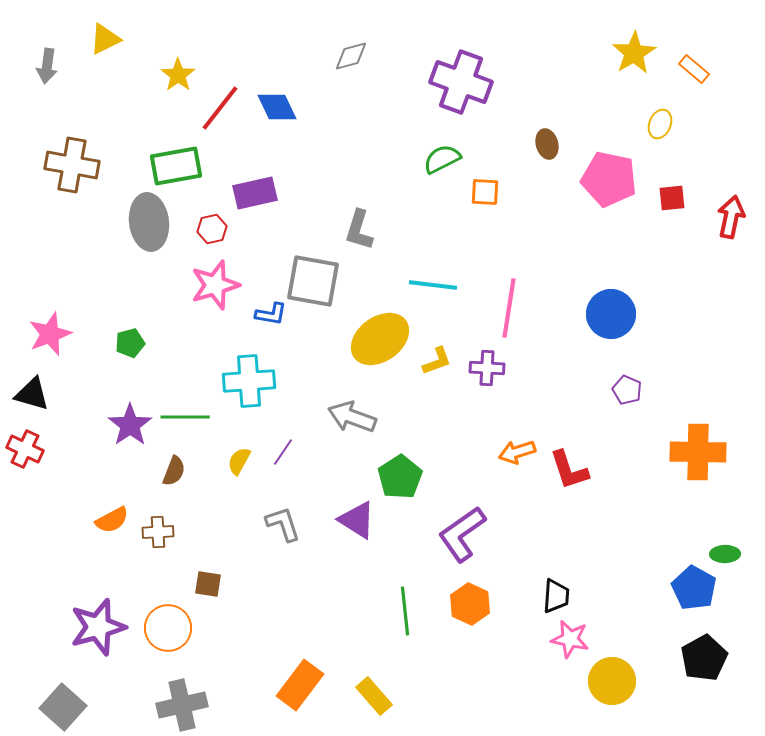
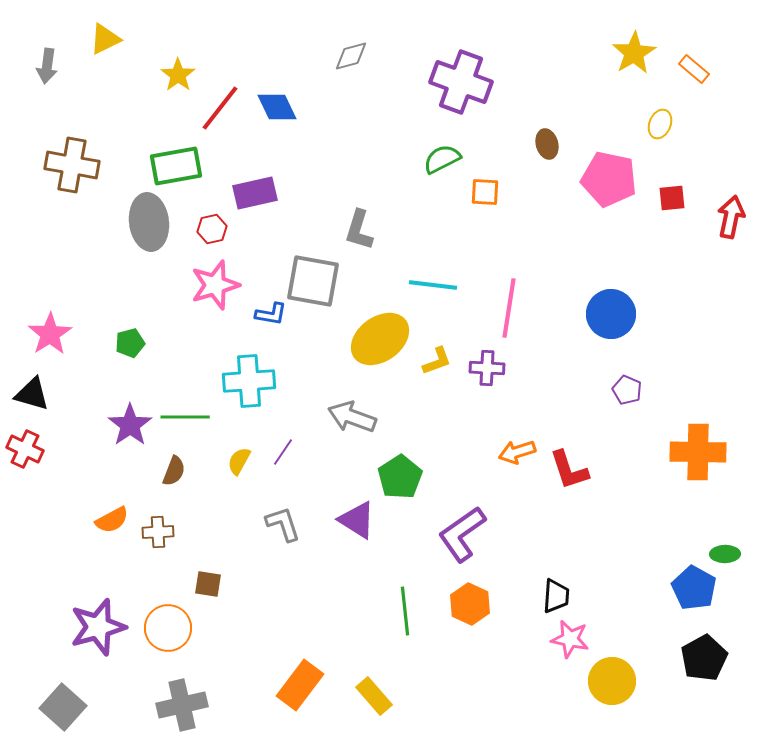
pink star at (50, 334): rotated 12 degrees counterclockwise
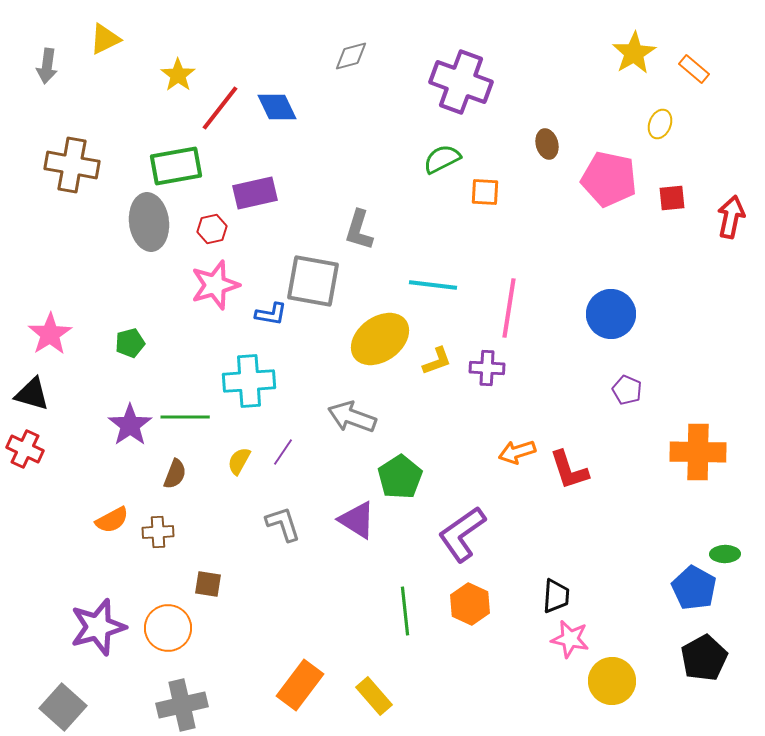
brown semicircle at (174, 471): moved 1 px right, 3 px down
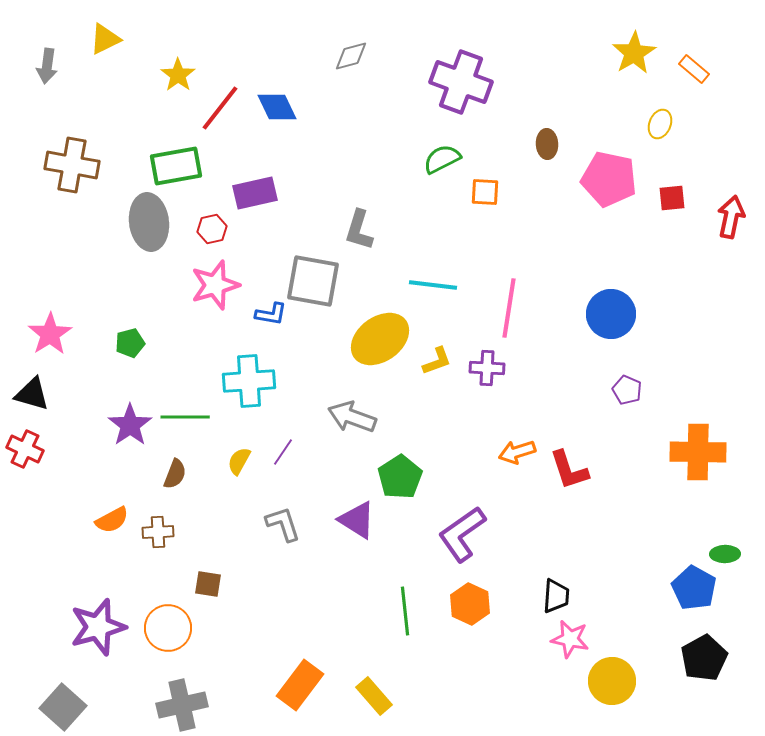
brown ellipse at (547, 144): rotated 12 degrees clockwise
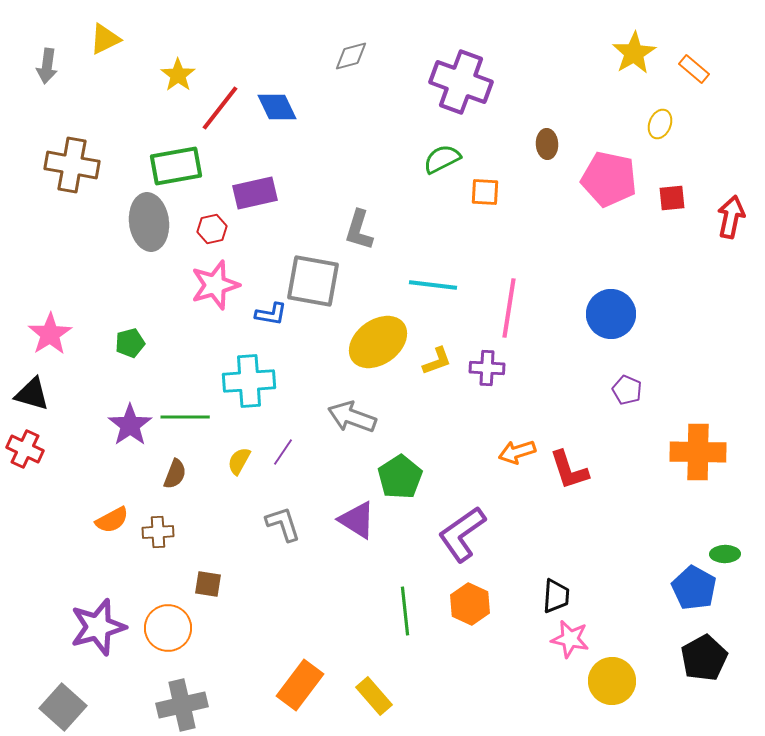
yellow ellipse at (380, 339): moved 2 px left, 3 px down
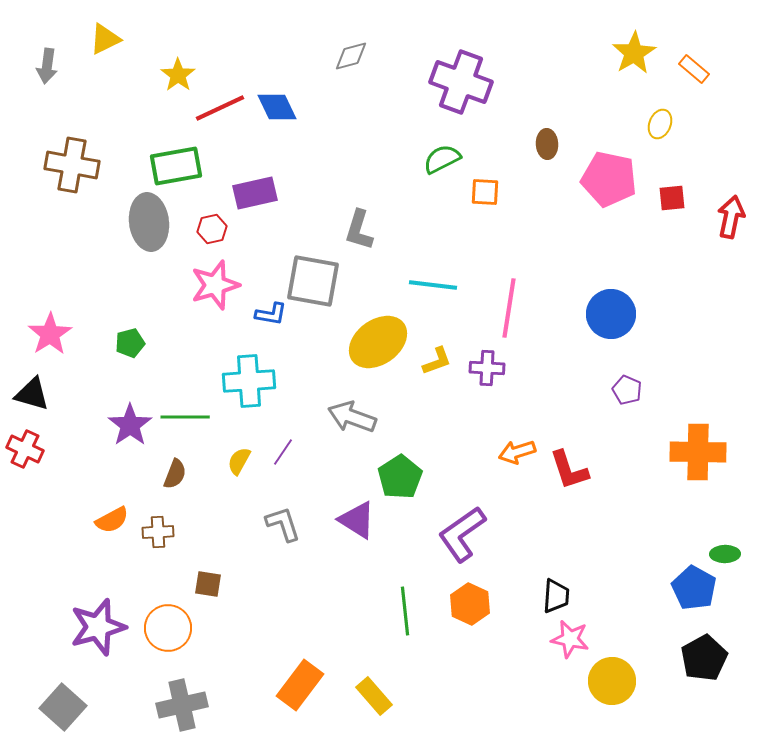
red line at (220, 108): rotated 27 degrees clockwise
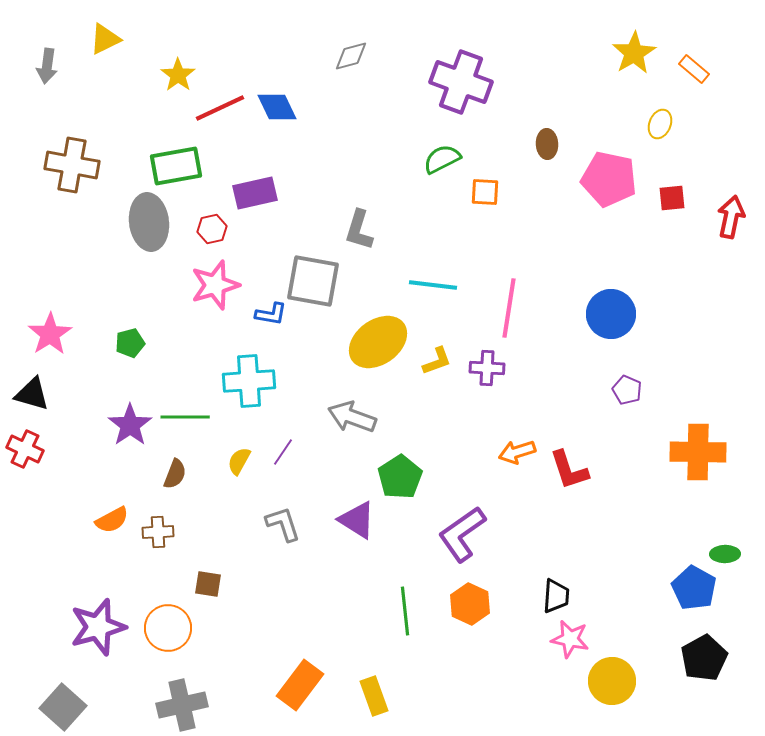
yellow rectangle at (374, 696): rotated 21 degrees clockwise
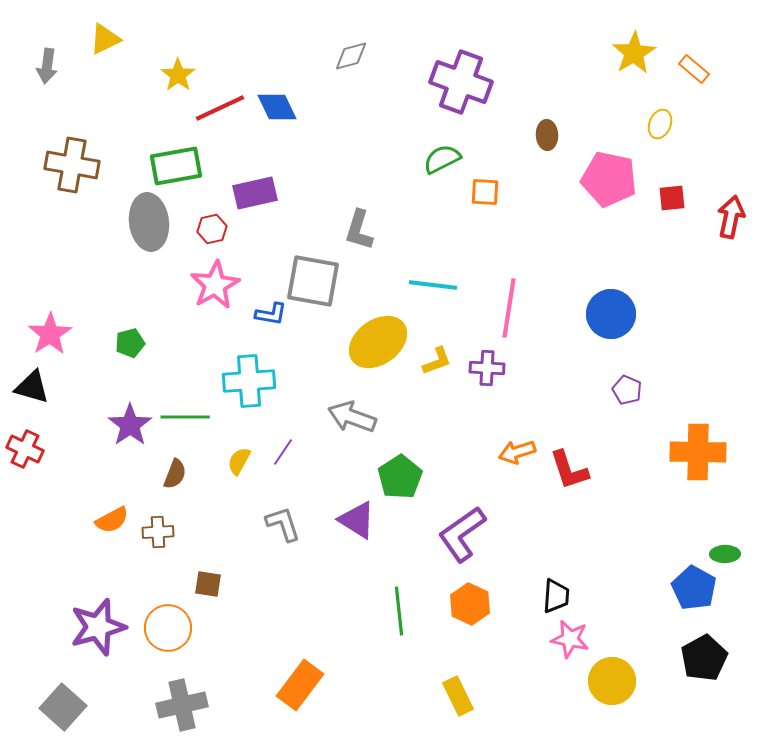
brown ellipse at (547, 144): moved 9 px up
pink star at (215, 285): rotated 12 degrees counterclockwise
black triangle at (32, 394): moved 7 px up
green line at (405, 611): moved 6 px left
yellow rectangle at (374, 696): moved 84 px right; rotated 6 degrees counterclockwise
